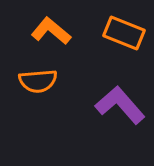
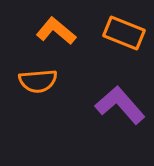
orange L-shape: moved 5 px right
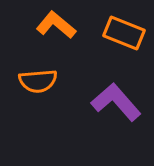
orange L-shape: moved 6 px up
purple L-shape: moved 4 px left, 3 px up
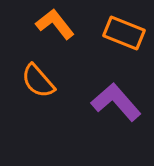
orange L-shape: moved 1 px left, 1 px up; rotated 12 degrees clockwise
orange semicircle: rotated 54 degrees clockwise
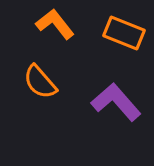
orange semicircle: moved 2 px right, 1 px down
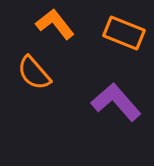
orange semicircle: moved 6 px left, 9 px up
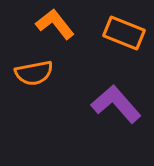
orange semicircle: rotated 60 degrees counterclockwise
purple L-shape: moved 2 px down
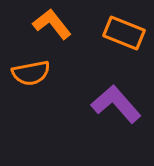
orange L-shape: moved 3 px left
orange semicircle: moved 3 px left
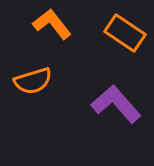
orange rectangle: moved 1 px right; rotated 12 degrees clockwise
orange semicircle: moved 2 px right, 8 px down; rotated 6 degrees counterclockwise
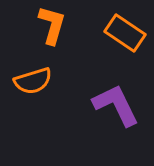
orange L-shape: moved 1 px down; rotated 54 degrees clockwise
purple L-shape: moved 1 px down; rotated 15 degrees clockwise
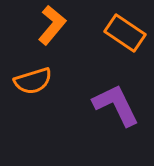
orange L-shape: rotated 24 degrees clockwise
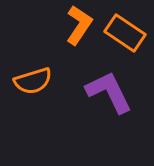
orange L-shape: moved 27 px right; rotated 6 degrees counterclockwise
purple L-shape: moved 7 px left, 13 px up
